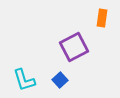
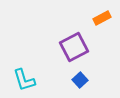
orange rectangle: rotated 54 degrees clockwise
blue square: moved 20 px right
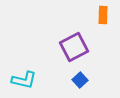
orange rectangle: moved 1 px right, 3 px up; rotated 60 degrees counterclockwise
cyan L-shape: rotated 60 degrees counterclockwise
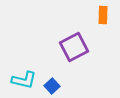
blue square: moved 28 px left, 6 px down
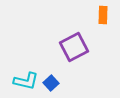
cyan L-shape: moved 2 px right, 1 px down
blue square: moved 1 px left, 3 px up
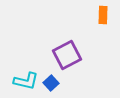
purple square: moved 7 px left, 8 px down
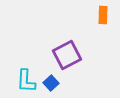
cyan L-shape: rotated 80 degrees clockwise
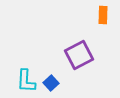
purple square: moved 12 px right
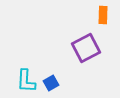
purple square: moved 7 px right, 7 px up
blue square: rotated 14 degrees clockwise
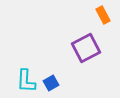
orange rectangle: rotated 30 degrees counterclockwise
